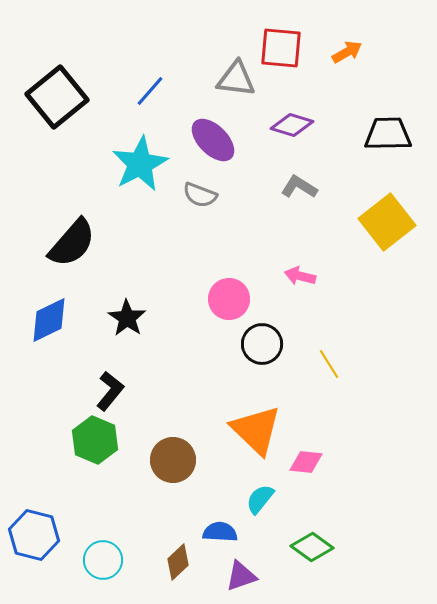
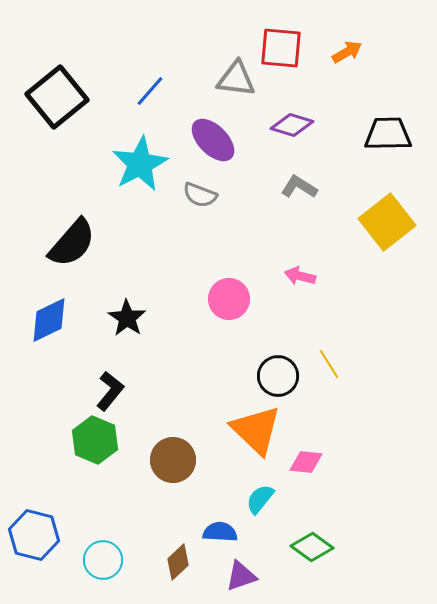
black circle: moved 16 px right, 32 px down
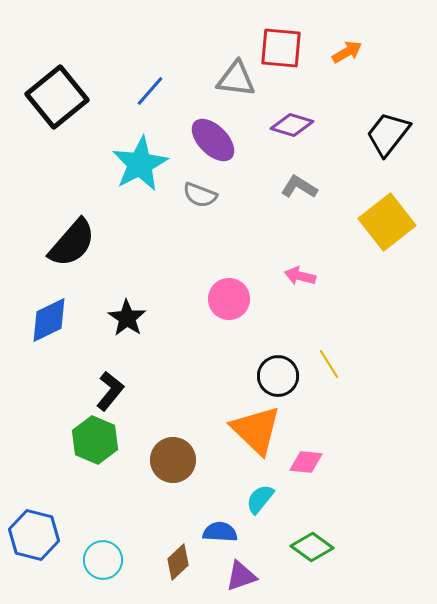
black trapezoid: rotated 51 degrees counterclockwise
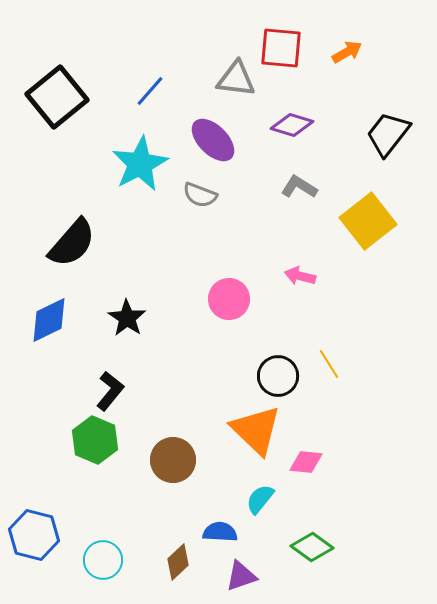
yellow square: moved 19 px left, 1 px up
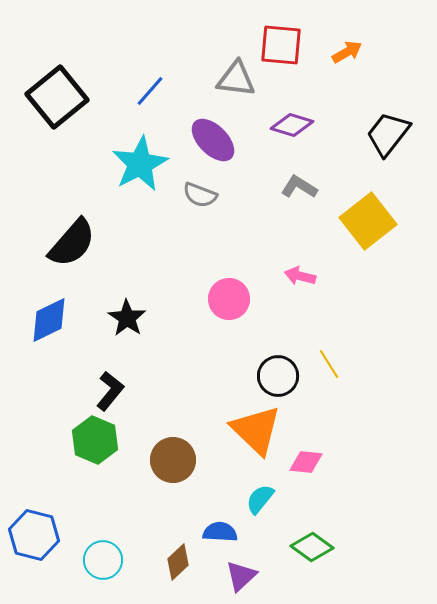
red square: moved 3 px up
purple triangle: rotated 24 degrees counterclockwise
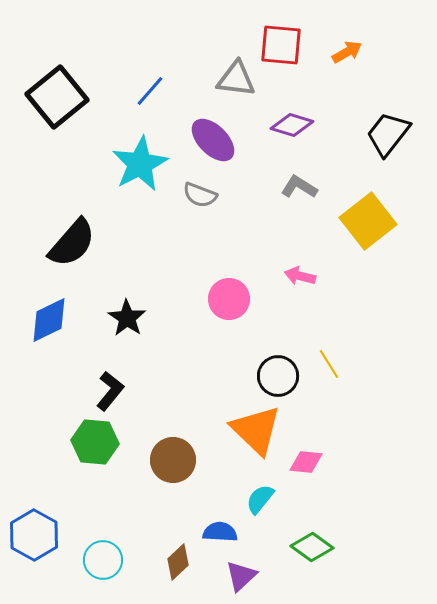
green hexagon: moved 2 px down; rotated 18 degrees counterclockwise
blue hexagon: rotated 15 degrees clockwise
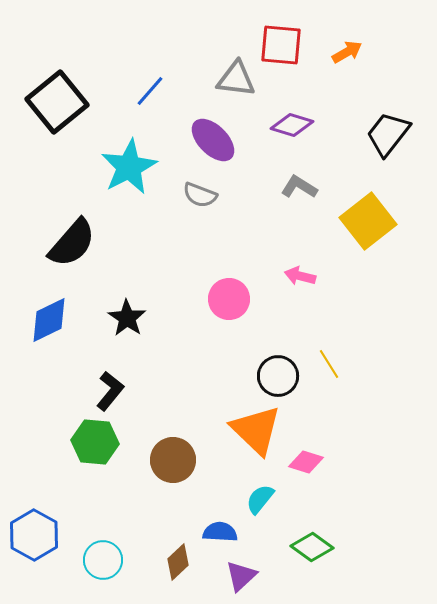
black square: moved 5 px down
cyan star: moved 11 px left, 3 px down
pink diamond: rotated 12 degrees clockwise
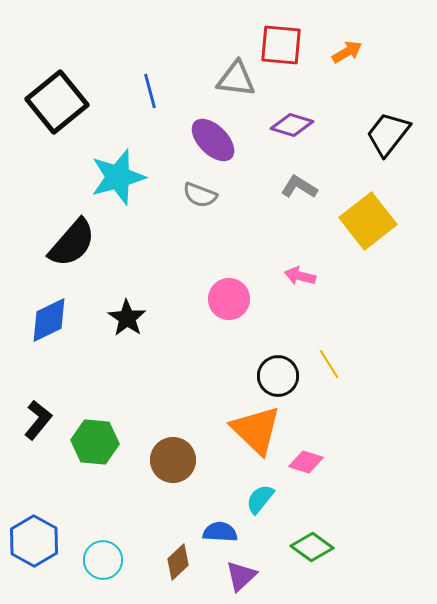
blue line: rotated 56 degrees counterclockwise
cyan star: moved 11 px left, 10 px down; rotated 12 degrees clockwise
black L-shape: moved 72 px left, 29 px down
blue hexagon: moved 6 px down
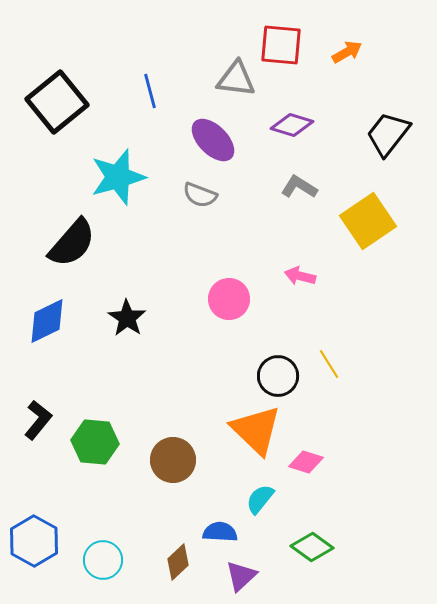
yellow square: rotated 4 degrees clockwise
blue diamond: moved 2 px left, 1 px down
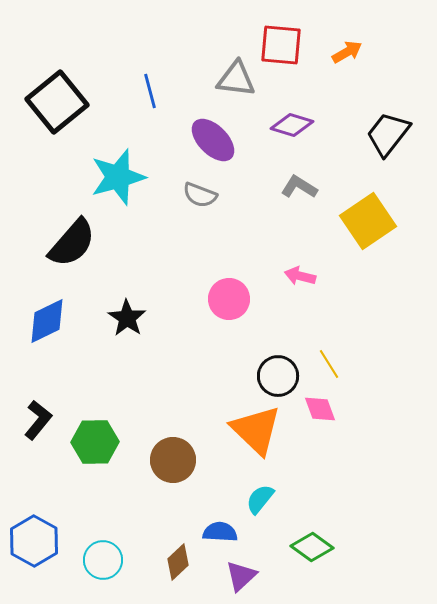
green hexagon: rotated 6 degrees counterclockwise
pink diamond: moved 14 px right, 53 px up; rotated 52 degrees clockwise
